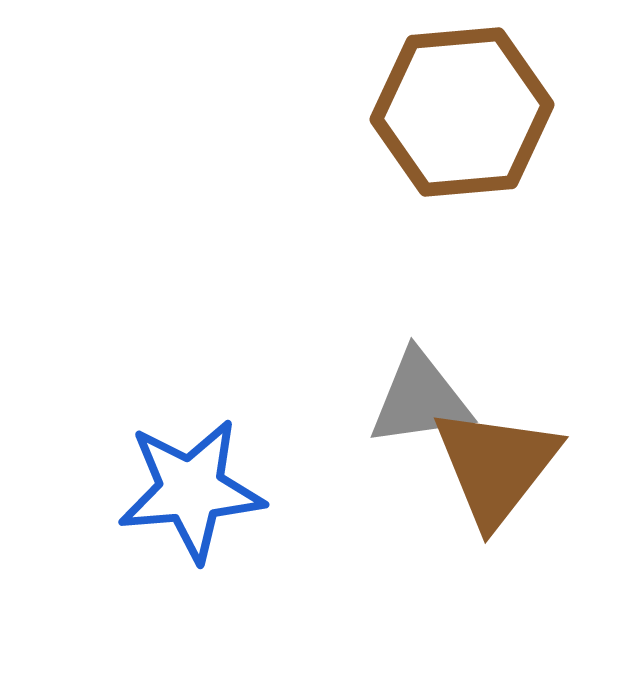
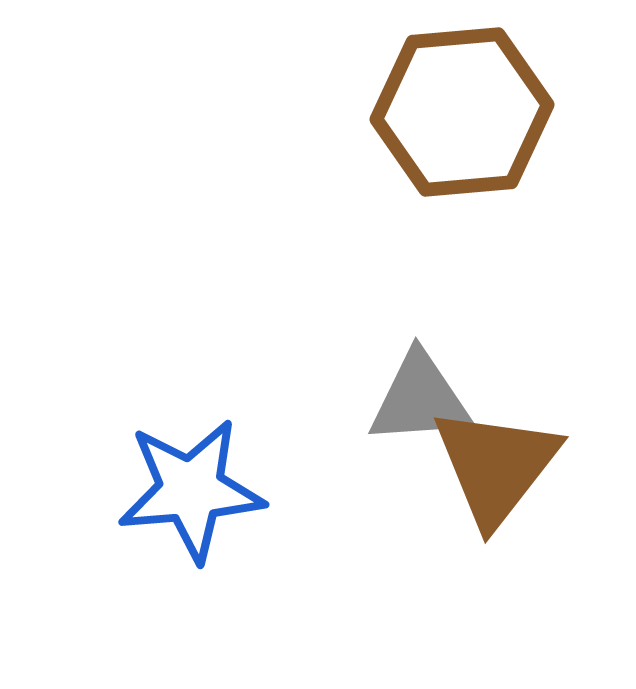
gray triangle: rotated 4 degrees clockwise
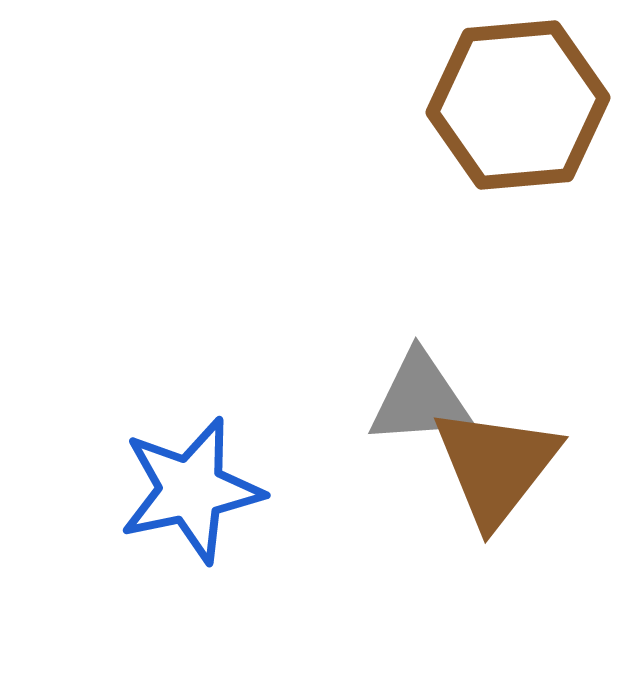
brown hexagon: moved 56 px right, 7 px up
blue star: rotated 7 degrees counterclockwise
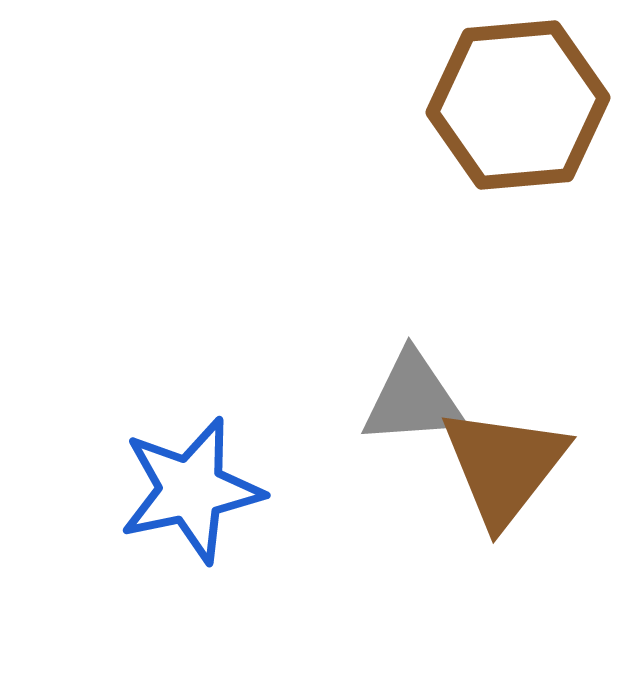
gray triangle: moved 7 px left
brown triangle: moved 8 px right
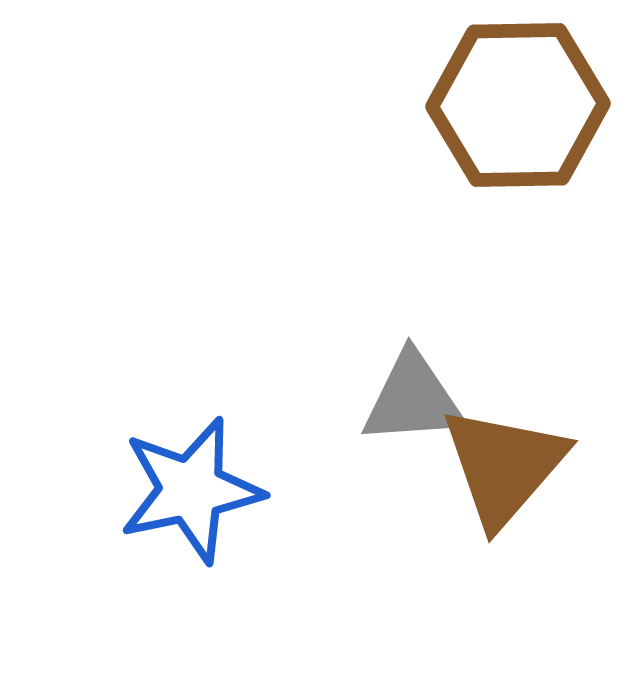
brown hexagon: rotated 4 degrees clockwise
brown triangle: rotated 3 degrees clockwise
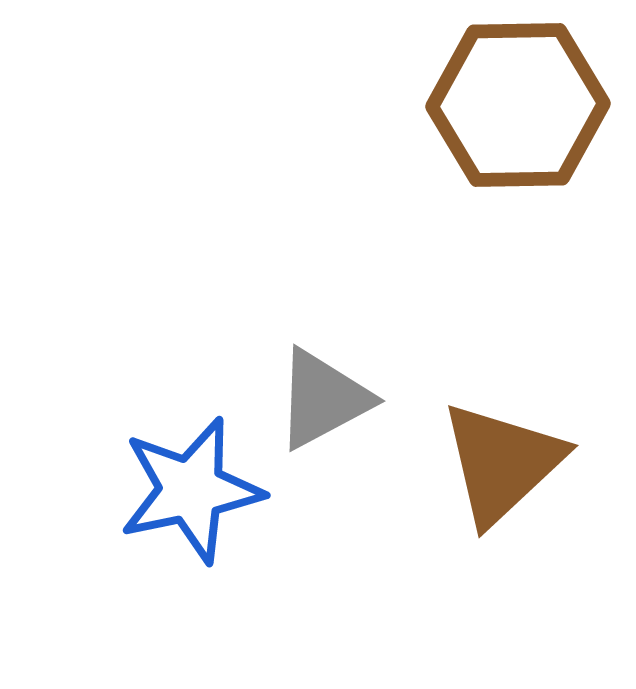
gray triangle: moved 90 px left; rotated 24 degrees counterclockwise
brown triangle: moved 2 px left, 3 px up; rotated 6 degrees clockwise
